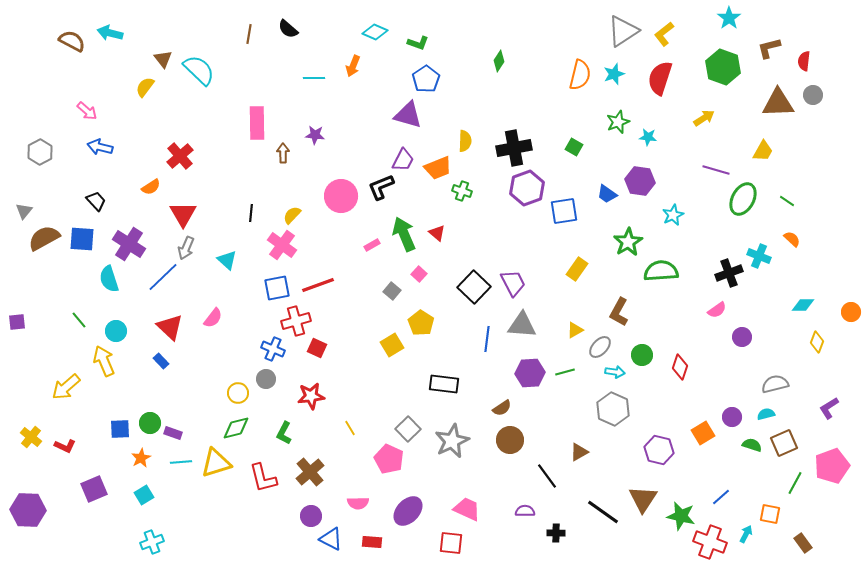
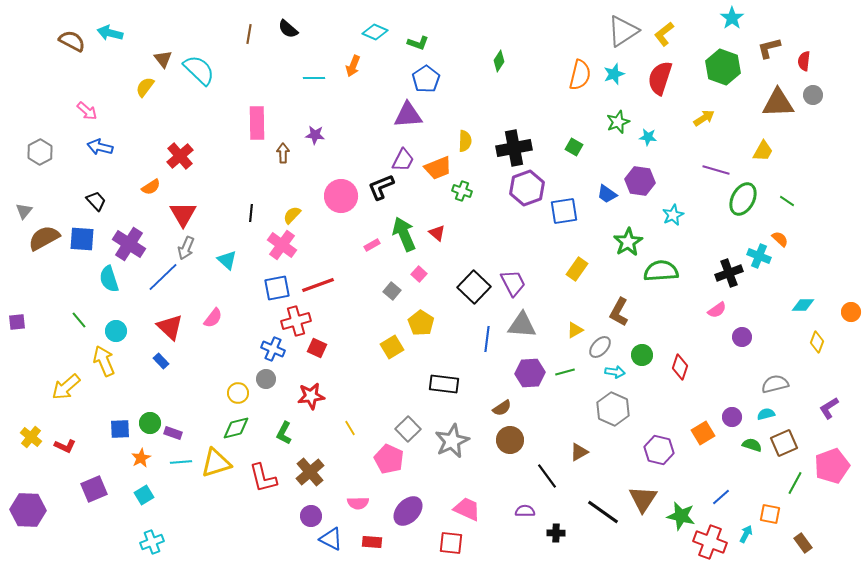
cyan star at (729, 18): moved 3 px right
purple triangle at (408, 115): rotated 20 degrees counterclockwise
orange semicircle at (792, 239): moved 12 px left
yellow square at (392, 345): moved 2 px down
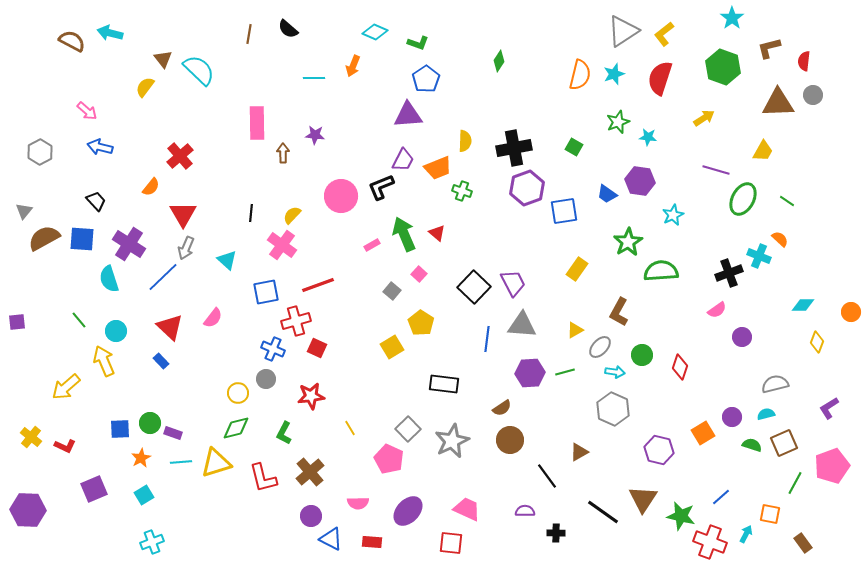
orange semicircle at (151, 187): rotated 18 degrees counterclockwise
blue square at (277, 288): moved 11 px left, 4 px down
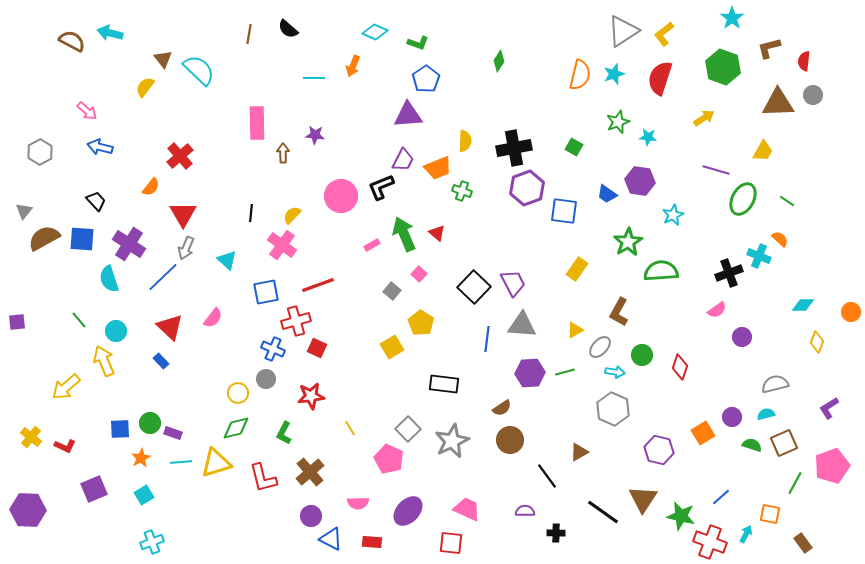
blue square at (564, 211): rotated 16 degrees clockwise
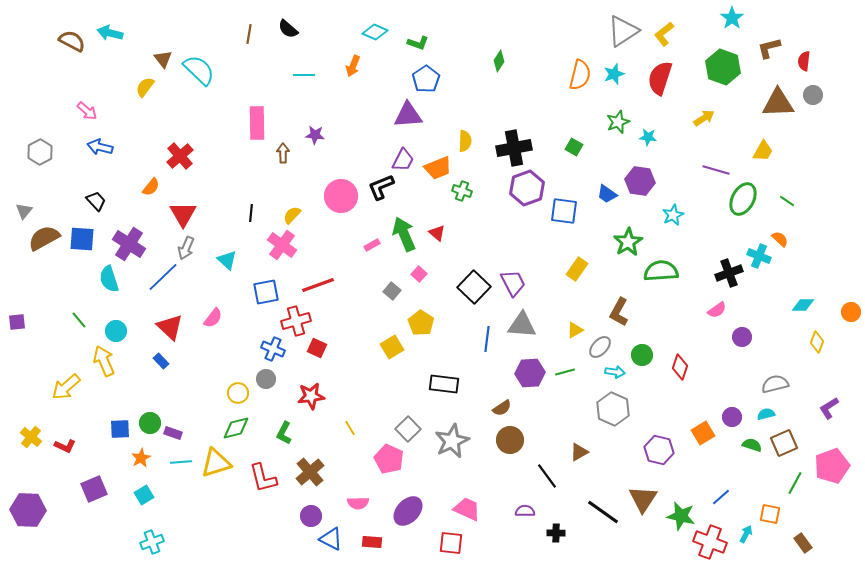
cyan line at (314, 78): moved 10 px left, 3 px up
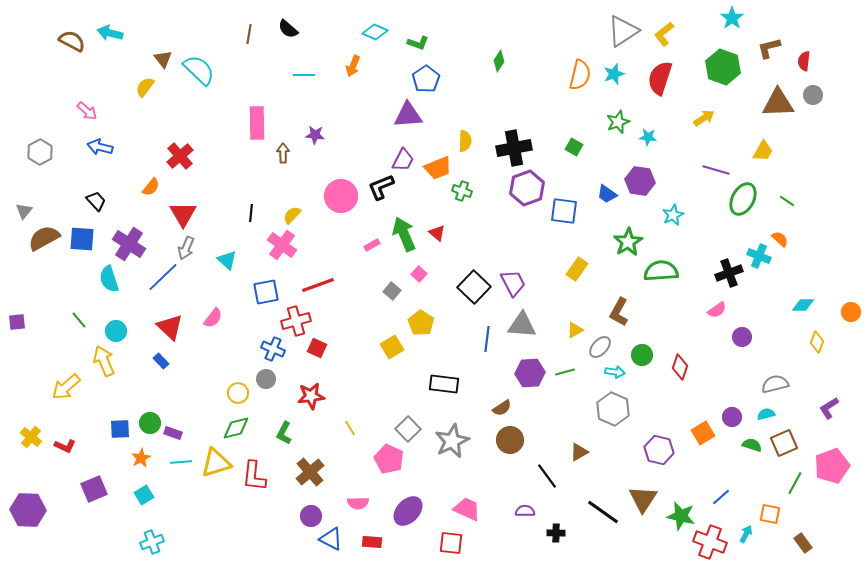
red L-shape at (263, 478): moved 9 px left, 2 px up; rotated 20 degrees clockwise
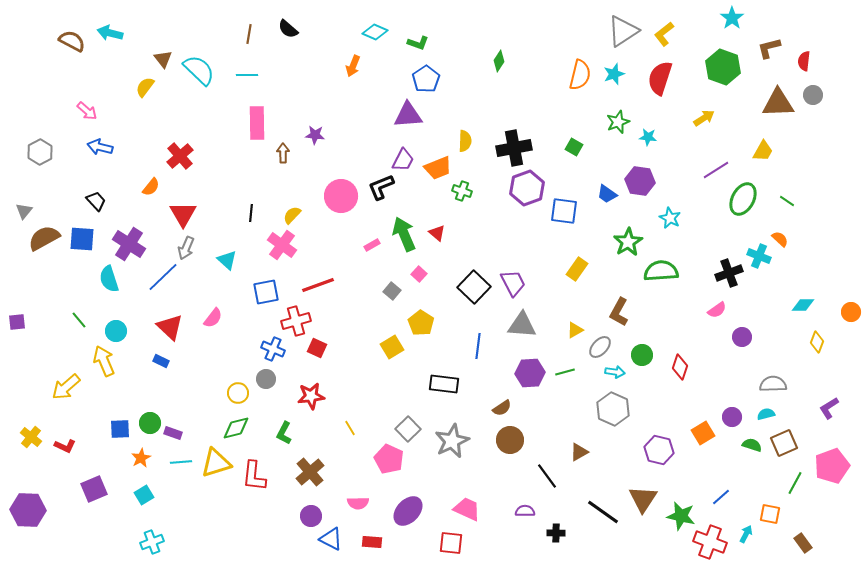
cyan line at (304, 75): moved 57 px left
purple line at (716, 170): rotated 48 degrees counterclockwise
cyan star at (673, 215): moved 3 px left, 3 px down; rotated 20 degrees counterclockwise
blue line at (487, 339): moved 9 px left, 7 px down
blue rectangle at (161, 361): rotated 21 degrees counterclockwise
gray semicircle at (775, 384): moved 2 px left; rotated 12 degrees clockwise
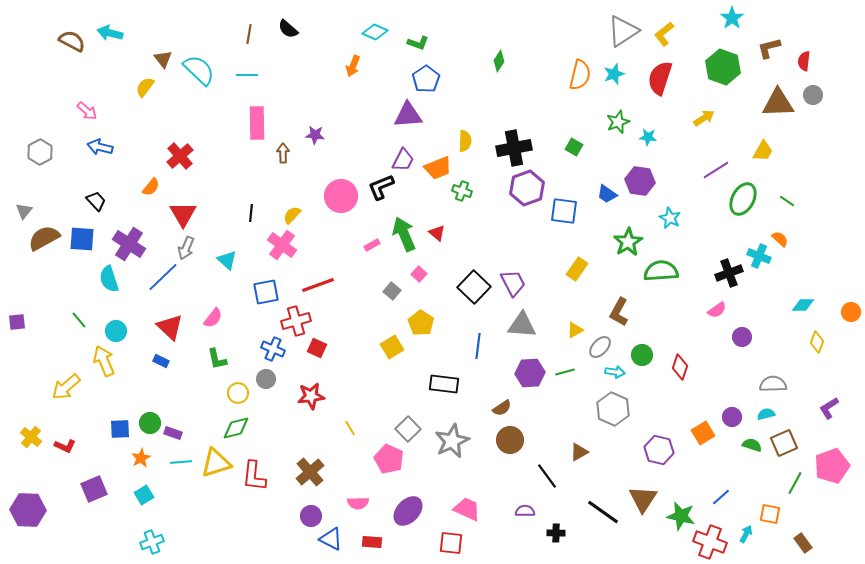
green L-shape at (284, 433): moved 67 px left, 74 px up; rotated 40 degrees counterclockwise
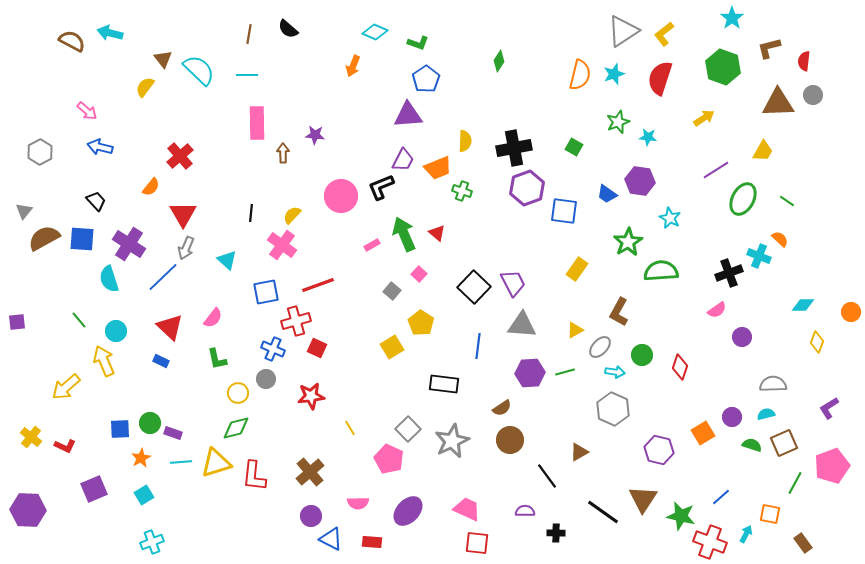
red square at (451, 543): moved 26 px right
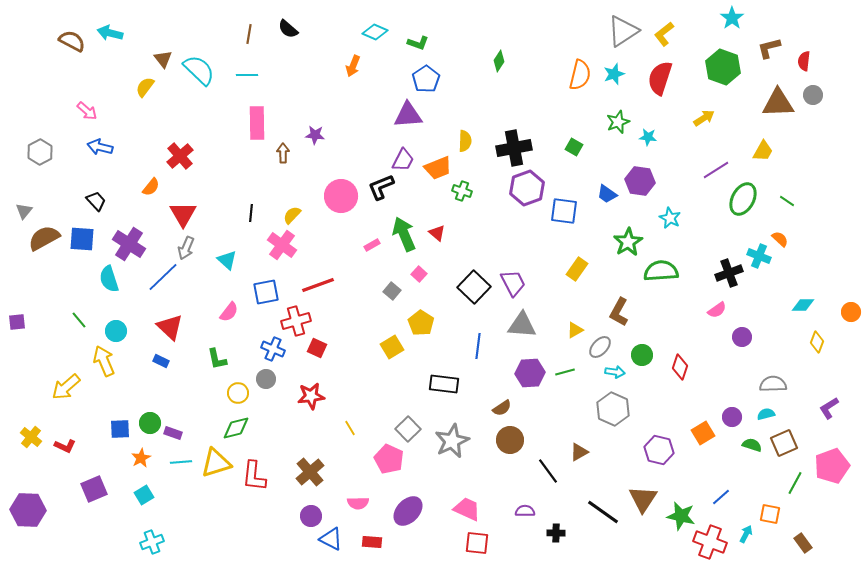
pink semicircle at (213, 318): moved 16 px right, 6 px up
black line at (547, 476): moved 1 px right, 5 px up
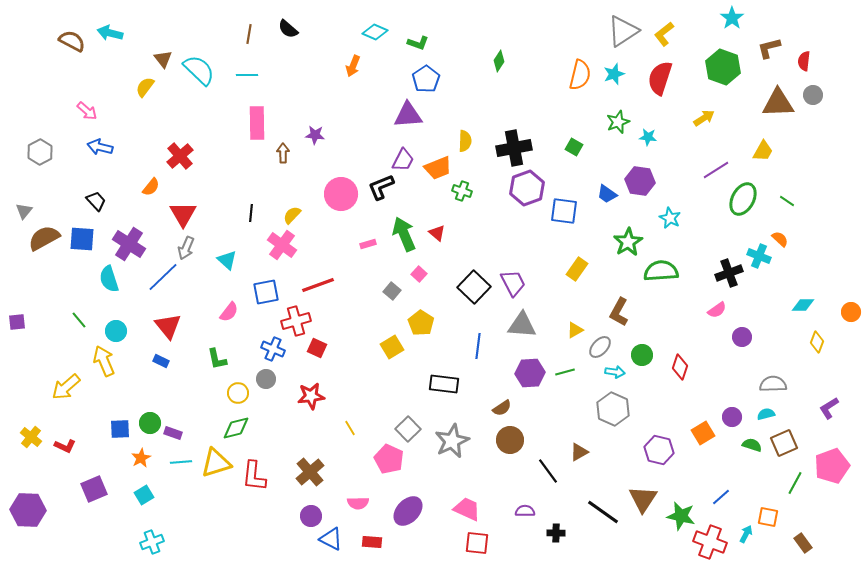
pink circle at (341, 196): moved 2 px up
pink rectangle at (372, 245): moved 4 px left, 1 px up; rotated 14 degrees clockwise
red triangle at (170, 327): moved 2 px left, 1 px up; rotated 8 degrees clockwise
orange square at (770, 514): moved 2 px left, 3 px down
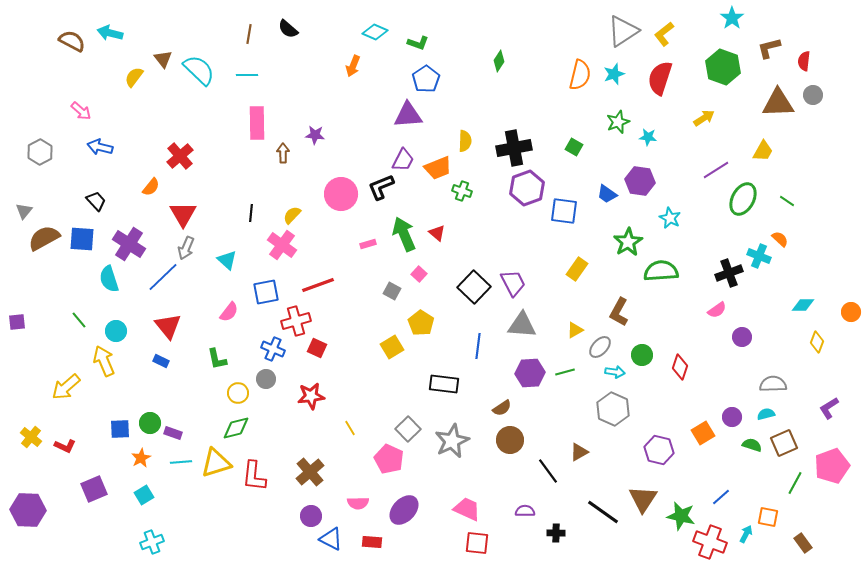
yellow semicircle at (145, 87): moved 11 px left, 10 px up
pink arrow at (87, 111): moved 6 px left
gray square at (392, 291): rotated 12 degrees counterclockwise
purple ellipse at (408, 511): moved 4 px left, 1 px up
